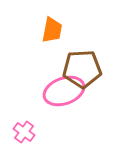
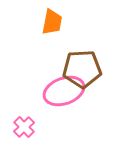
orange trapezoid: moved 8 px up
pink cross: moved 5 px up; rotated 10 degrees clockwise
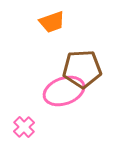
orange trapezoid: rotated 60 degrees clockwise
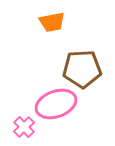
orange trapezoid: rotated 8 degrees clockwise
pink ellipse: moved 8 px left, 13 px down
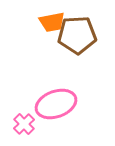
brown pentagon: moved 5 px left, 34 px up
pink cross: moved 3 px up
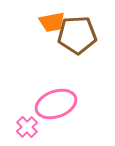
pink cross: moved 3 px right, 3 px down
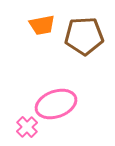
orange trapezoid: moved 10 px left, 3 px down
brown pentagon: moved 7 px right, 1 px down
